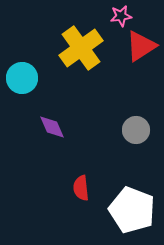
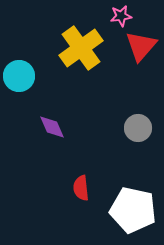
red triangle: rotated 16 degrees counterclockwise
cyan circle: moved 3 px left, 2 px up
gray circle: moved 2 px right, 2 px up
white pentagon: moved 1 px right; rotated 9 degrees counterclockwise
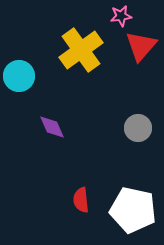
yellow cross: moved 2 px down
red semicircle: moved 12 px down
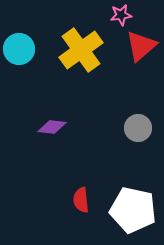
pink star: moved 1 px up
red triangle: rotated 8 degrees clockwise
cyan circle: moved 27 px up
purple diamond: rotated 60 degrees counterclockwise
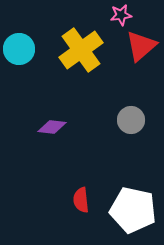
gray circle: moved 7 px left, 8 px up
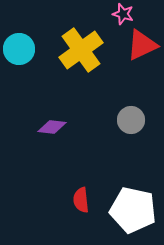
pink star: moved 2 px right, 1 px up; rotated 25 degrees clockwise
red triangle: moved 1 px right, 1 px up; rotated 16 degrees clockwise
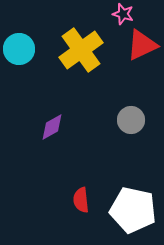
purple diamond: rotated 36 degrees counterclockwise
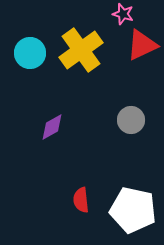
cyan circle: moved 11 px right, 4 px down
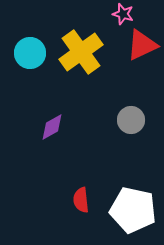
yellow cross: moved 2 px down
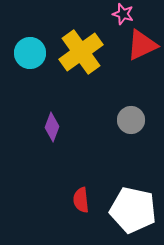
purple diamond: rotated 40 degrees counterclockwise
